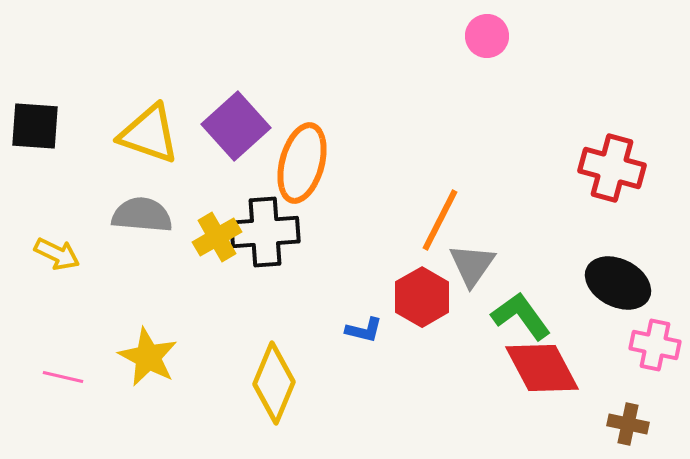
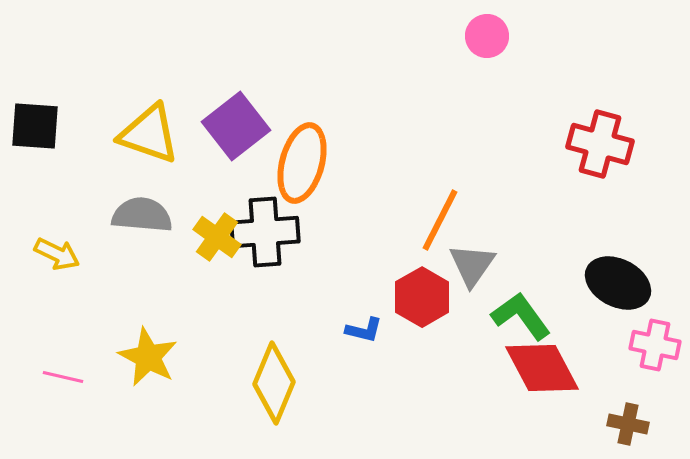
purple square: rotated 4 degrees clockwise
red cross: moved 12 px left, 24 px up
yellow cross: rotated 24 degrees counterclockwise
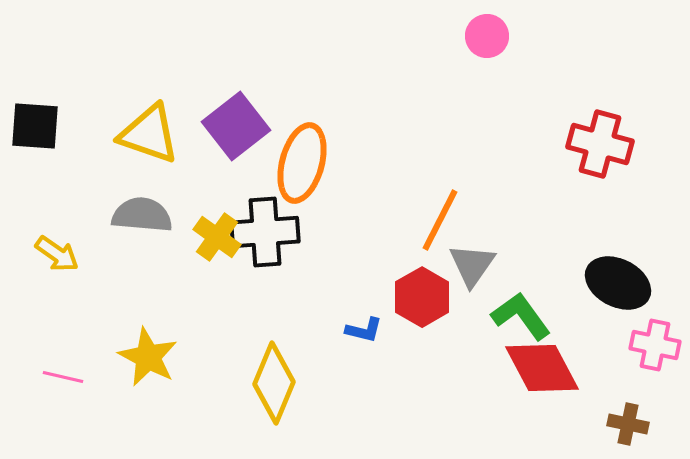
yellow arrow: rotated 9 degrees clockwise
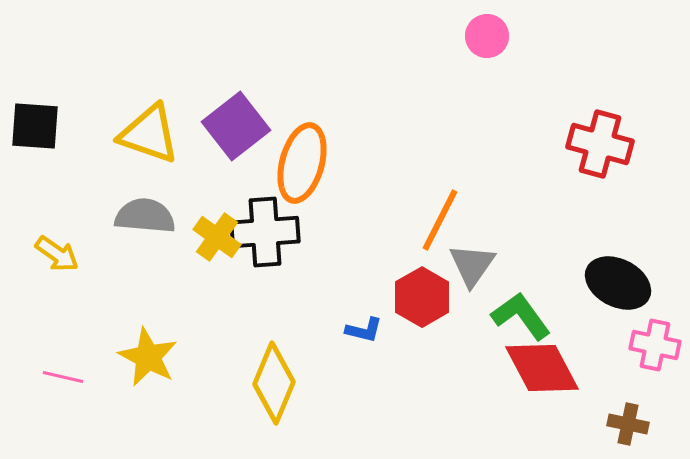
gray semicircle: moved 3 px right, 1 px down
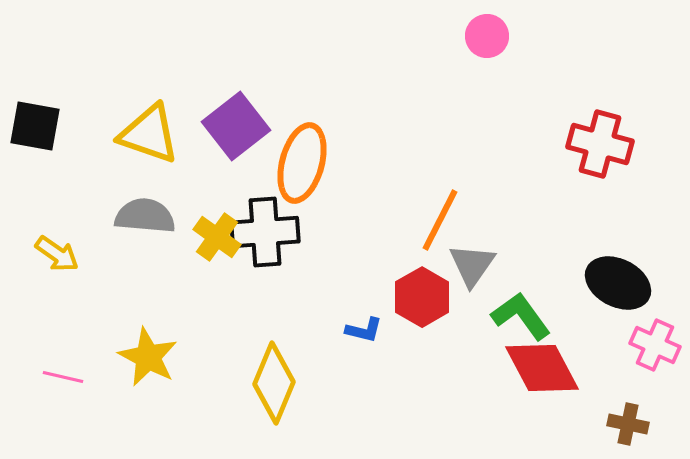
black square: rotated 6 degrees clockwise
pink cross: rotated 12 degrees clockwise
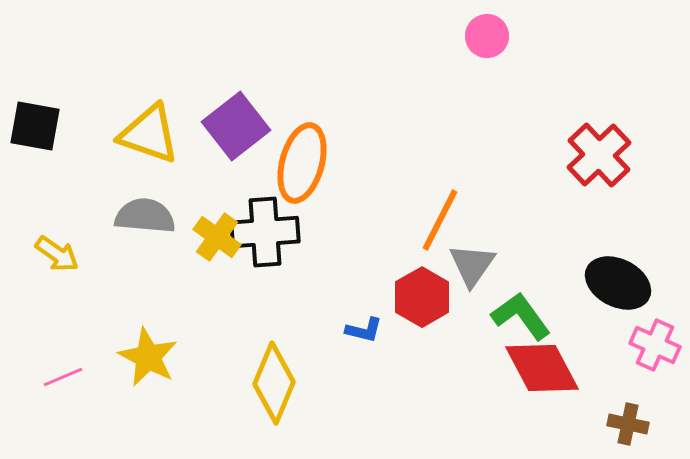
red cross: moved 1 px left, 11 px down; rotated 32 degrees clockwise
pink line: rotated 36 degrees counterclockwise
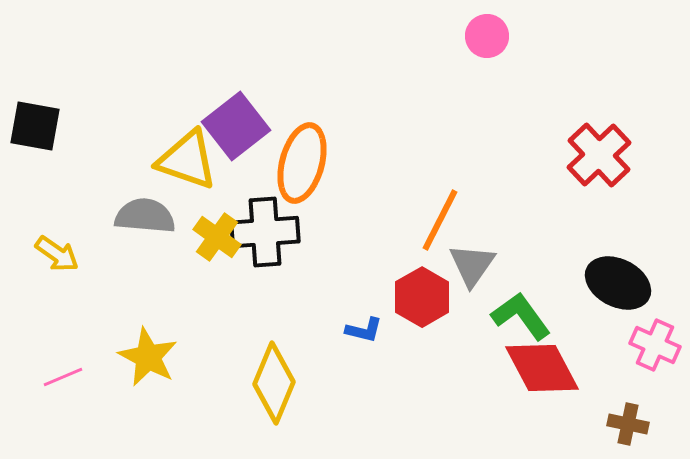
yellow triangle: moved 38 px right, 26 px down
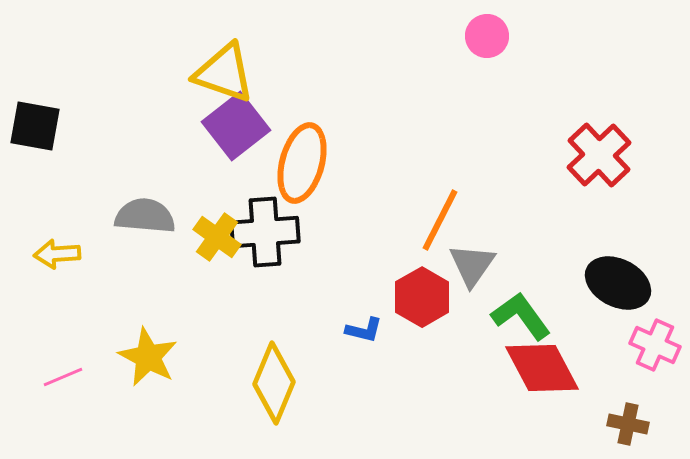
yellow triangle: moved 37 px right, 87 px up
yellow arrow: rotated 141 degrees clockwise
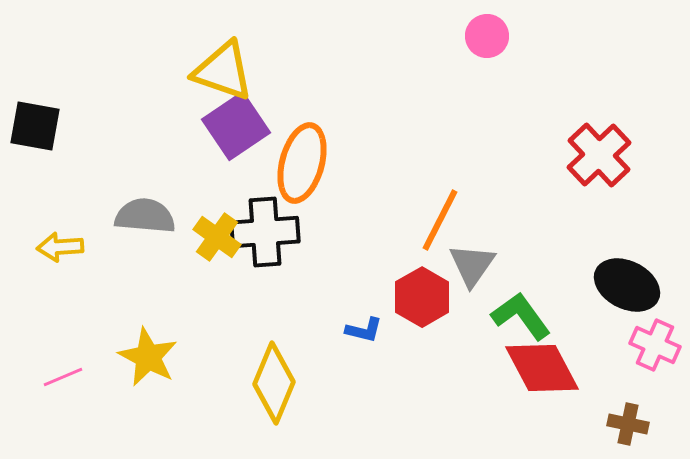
yellow triangle: moved 1 px left, 2 px up
purple square: rotated 4 degrees clockwise
yellow arrow: moved 3 px right, 7 px up
black ellipse: moved 9 px right, 2 px down
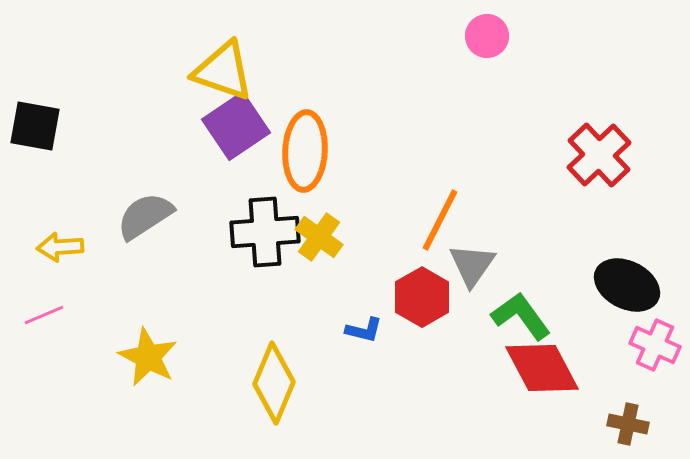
orange ellipse: moved 3 px right, 12 px up; rotated 12 degrees counterclockwise
gray semicircle: rotated 38 degrees counterclockwise
yellow cross: moved 102 px right
pink line: moved 19 px left, 62 px up
